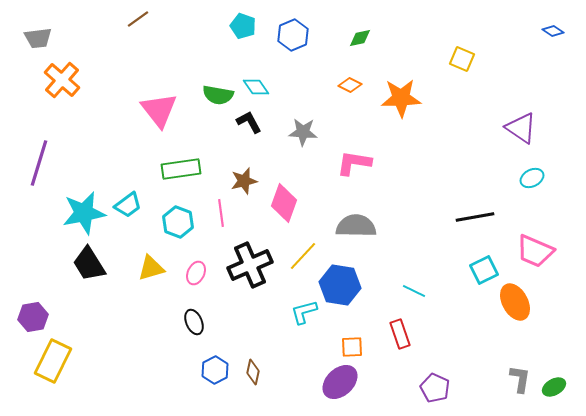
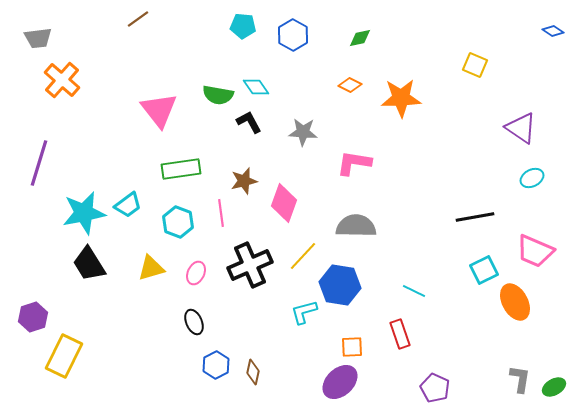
cyan pentagon at (243, 26): rotated 15 degrees counterclockwise
blue hexagon at (293, 35): rotated 8 degrees counterclockwise
yellow square at (462, 59): moved 13 px right, 6 px down
purple hexagon at (33, 317): rotated 8 degrees counterclockwise
yellow rectangle at (53, 361): moved 11 px right, 5 px up
blue hexagon at (215, 370): moved 1 px right, 5 px up
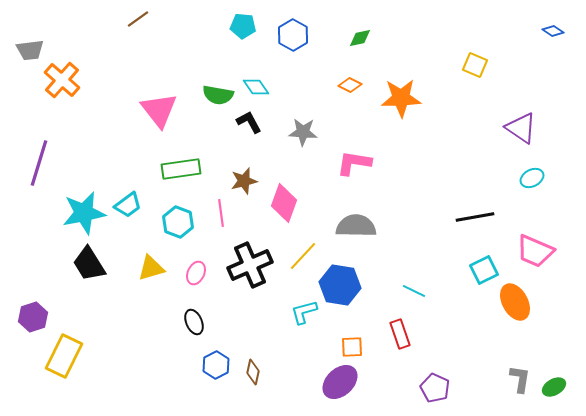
gray trapezoid at (38, 38): moved 8 px left, 12 px down
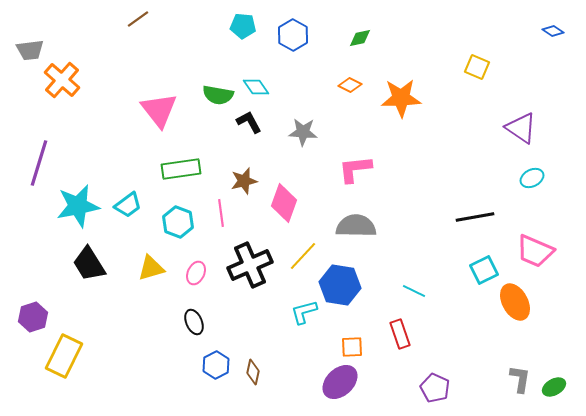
yellow square at (475, 65): moved 2 px right, 2 px down
pink L-shape at (354, 163): moved 1 px right, 6 px down; rotated 15 degrees counterclockwise
cyan star at (84, 213): moved 6 px left, 7 px up
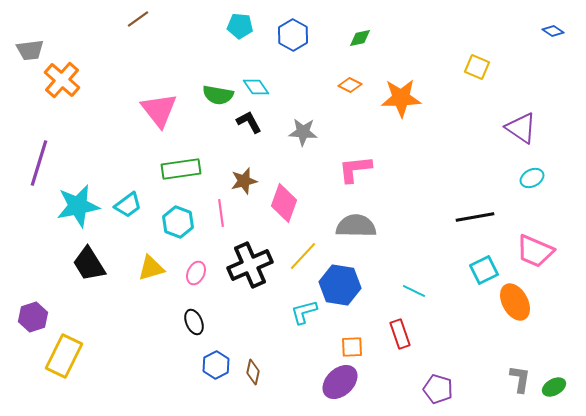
cyan pentagon at (243, 26): moved 3 px left
purple pentagon at (435, 388): moved 3 px right, 1 px down; rotated 8 degrees counterclockwise
